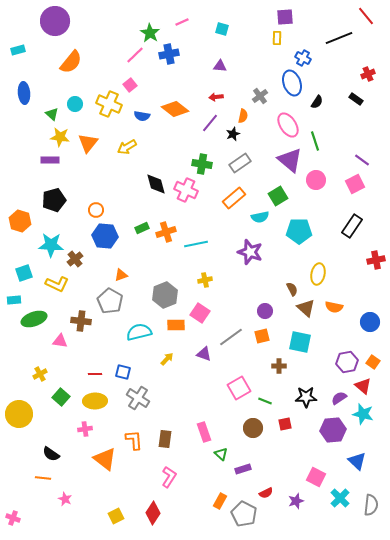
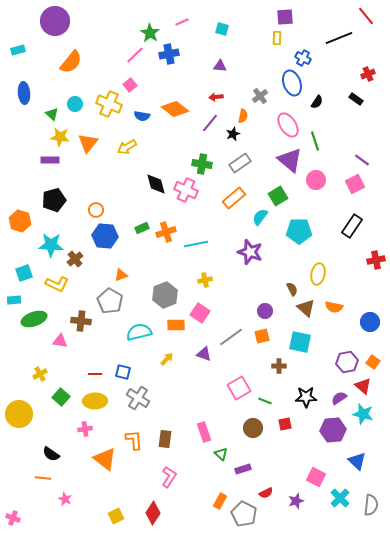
cyan semicircle at (260, 217): rotated 138 degrees clockwise
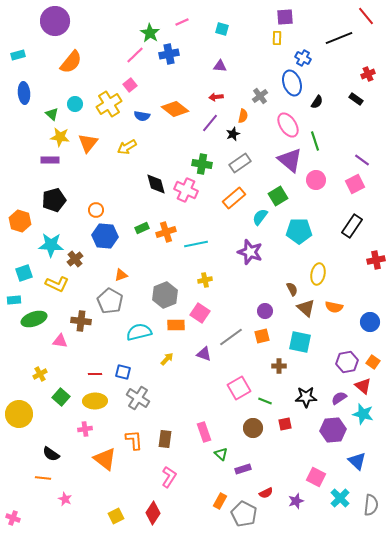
cyan rectangle at (18, 50): moved 5 px down
yellow cross at (109, 104): rotated 35 degrees clockwise
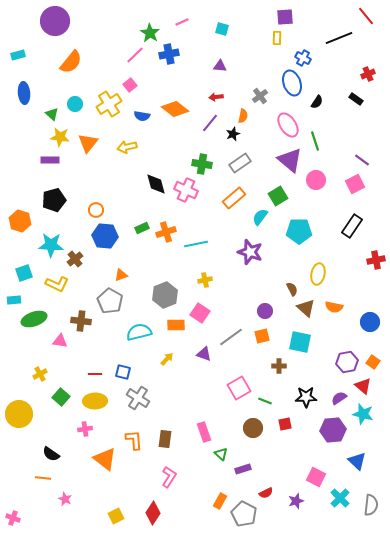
yellow arrow at (127, 147): rotated 18 degrees clockwise
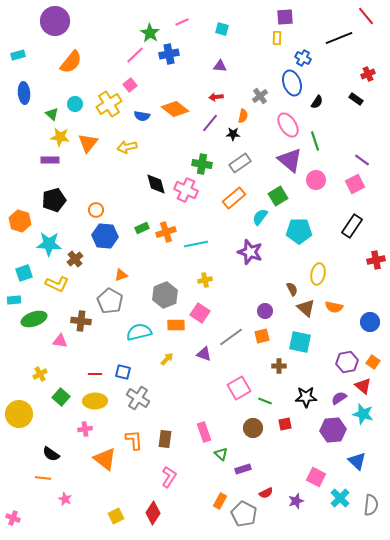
black star at (233, 134): rotated 24 degrees clockwise
cyan star at (51, 245): moved 2 px left, 1 px up
